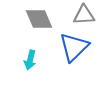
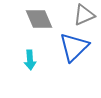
gray triangle: rotated 20 degrees counterclockwise
cyan arrow: rotated 18 degrees counterclockwise
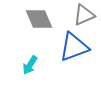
blue triangle: rotated 24 degrees clockwise
cyan arrow: moved 5 px down; rotated 36 degrees clockwise
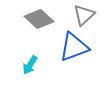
gray triangle: rotated 20 degrees counterclockwise
gray diamond: rotated 24 degrees counterclockwise
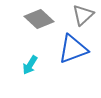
gray triangle: moved 1 px left
blue triangle: moved 1 px left, 2 px down
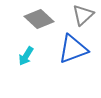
cyan arrow: moved 4 px left, 9 px up
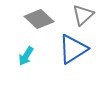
blue triangle: rotated 12 degrees counterclockwise
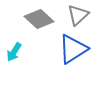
gray triangle: moved 5 px left
cyan arrow: moved 12 px left, 4 px up
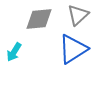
gray diamond: rotated 48 degrees counterclockwise
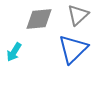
blue triangle: rotated 12 degrees counterclockwise
